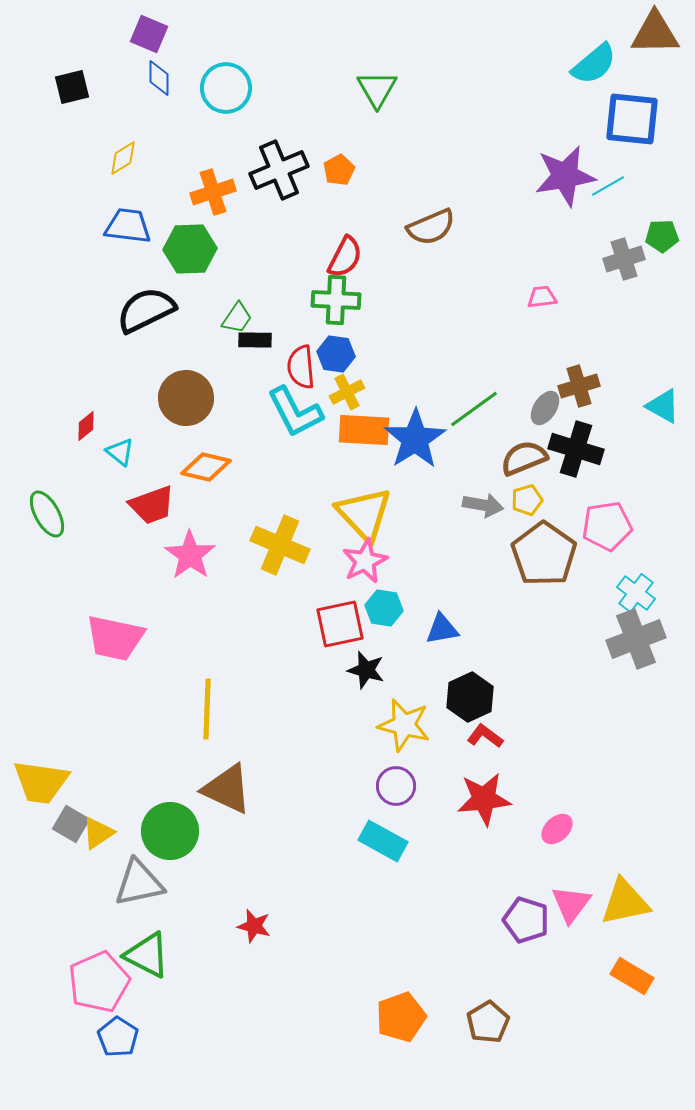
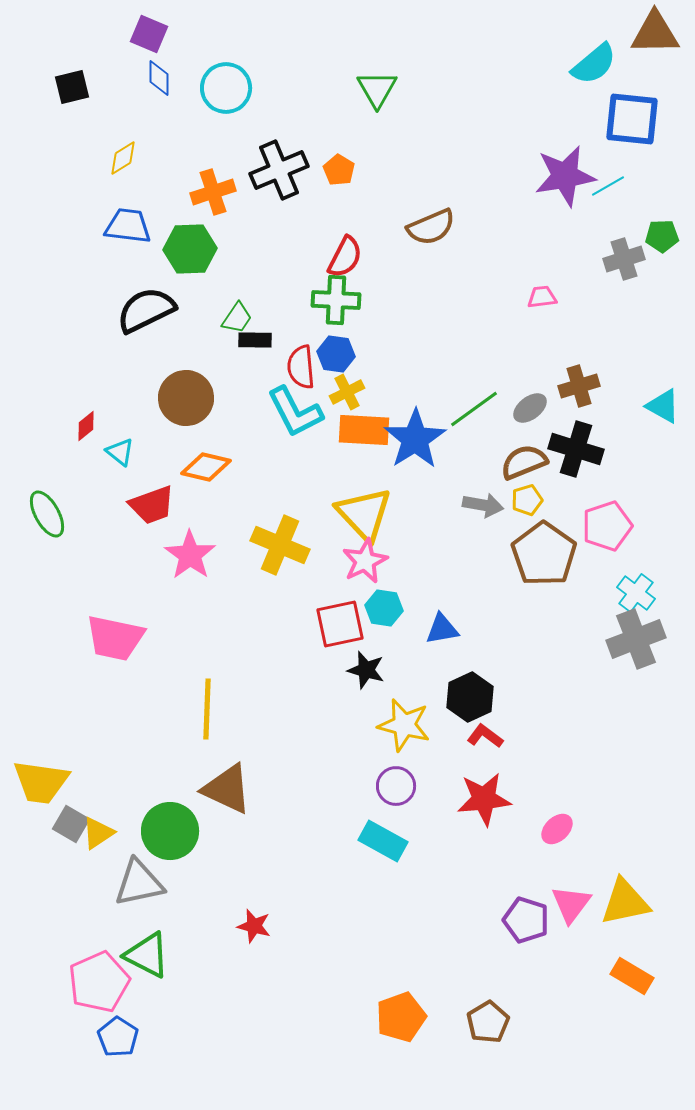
orange pentagon at (339, 170): rotated 12 degrees counterclockwise
gray ellipse at (545, 408): moved 15 px left; rotated 20 degrees clockwise
brown semicircle at (524, 458): moved 4 px down
pink pentagon at (607, 526): rotated 9 degrees counterclockwise
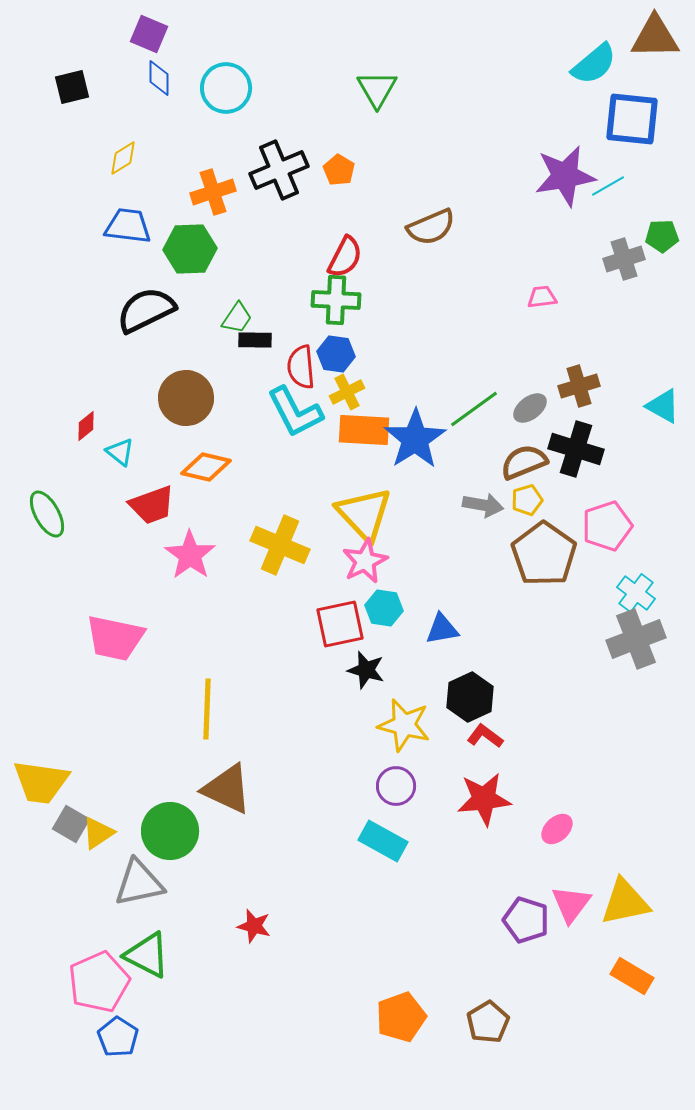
brown triangle at (655, 33): moved 4 px down
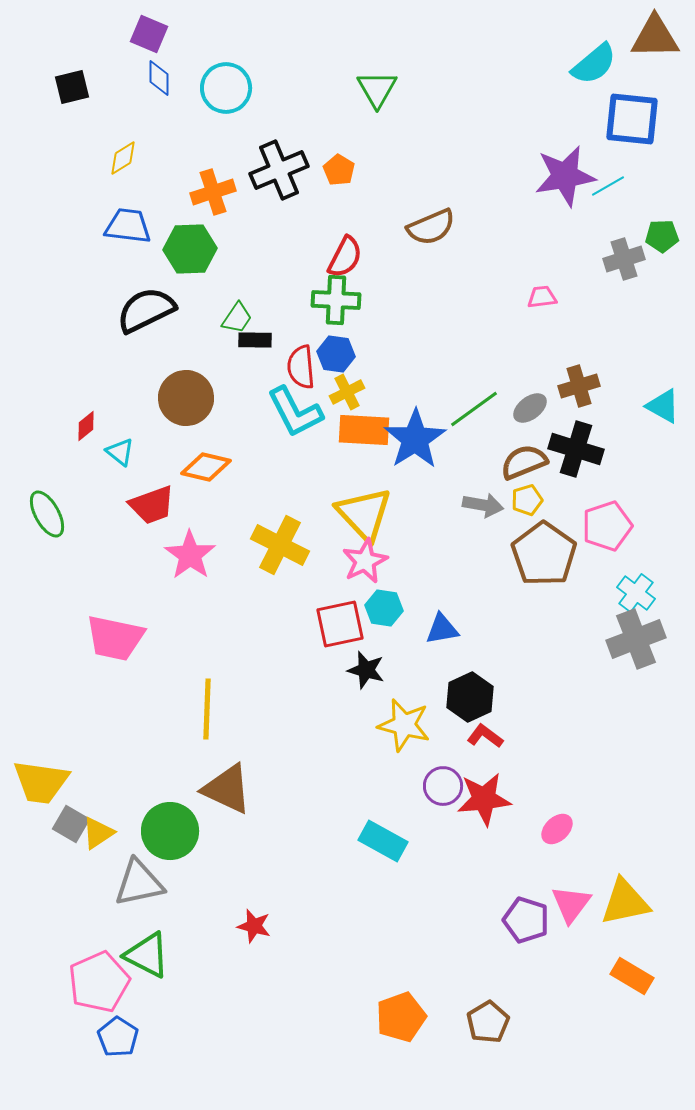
yellow cross at (280, 545): rotated 4 degrees clockwise
purple circle at (396, 786): moved 47 px right
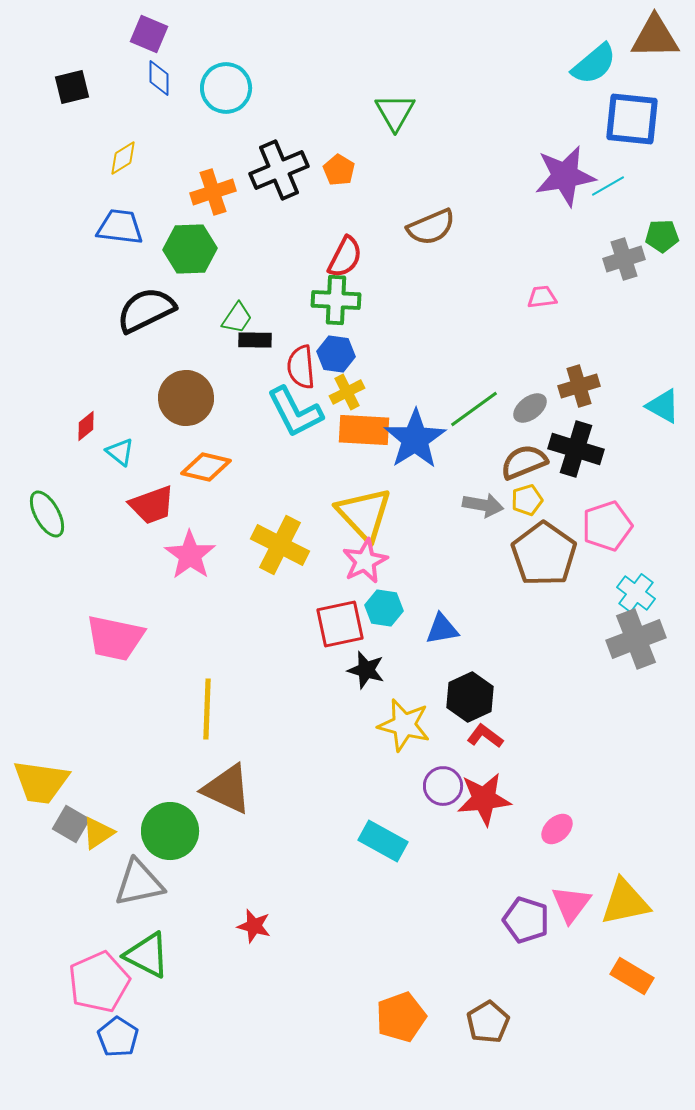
green triangle at (377, 89): moved 18 px right, 23 px down
blue trapezoid at (128, 226): moved 8 px left, 1 px down
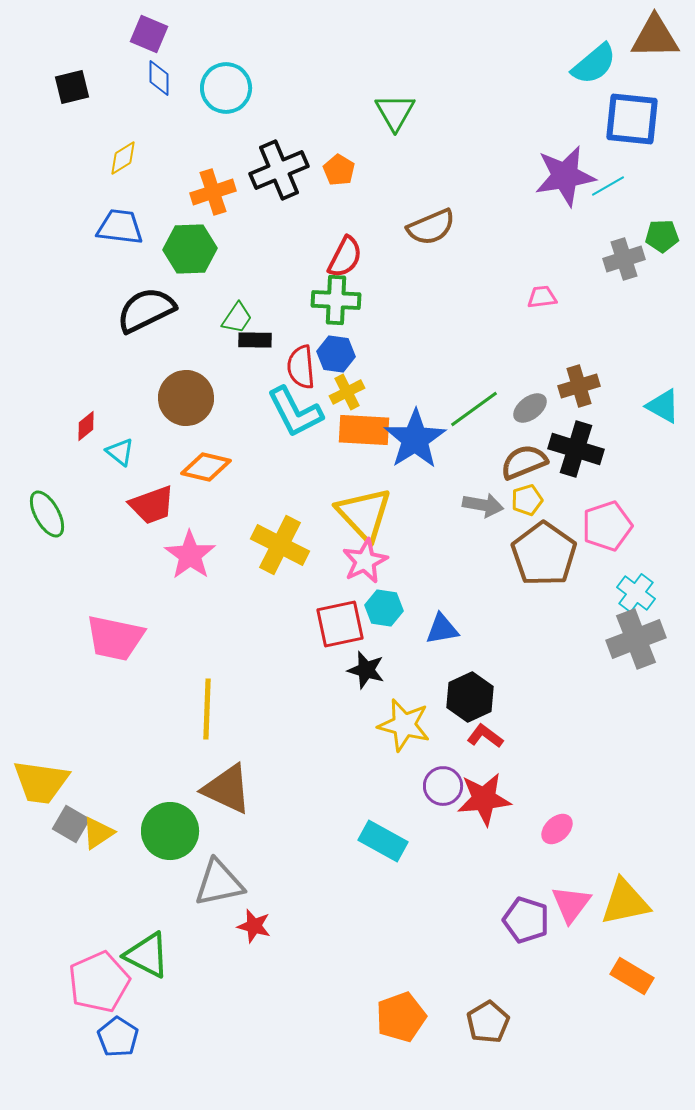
gray triangle at (139, 883): moved 80 px right
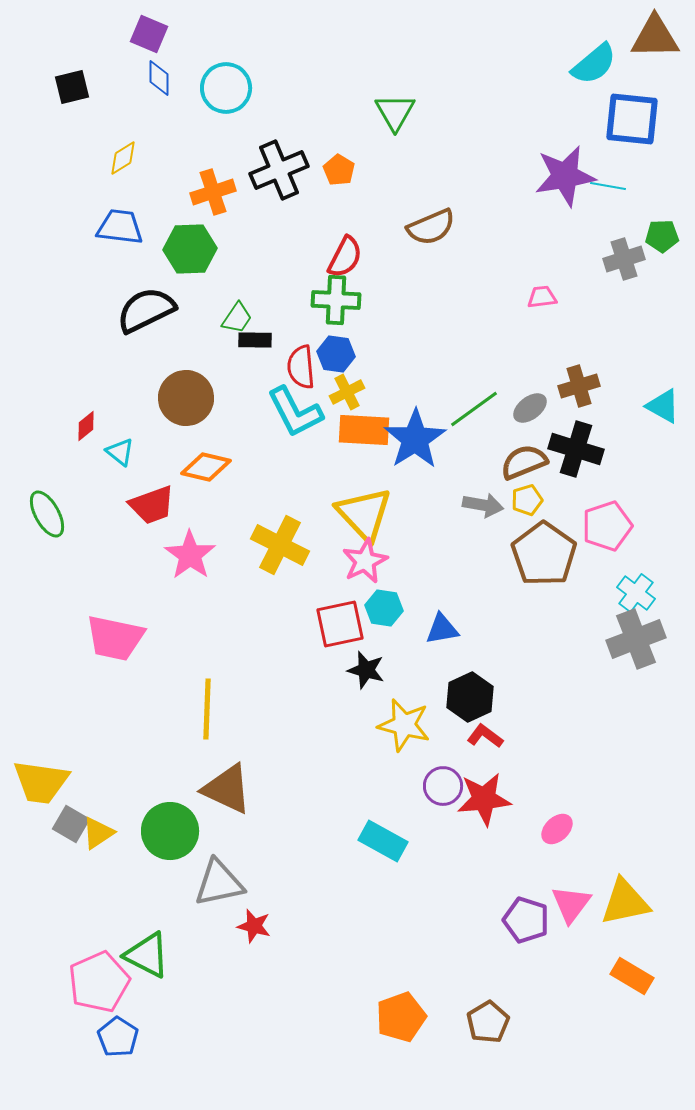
cyan line at (608, 186): rotated 40 degrees clockwise
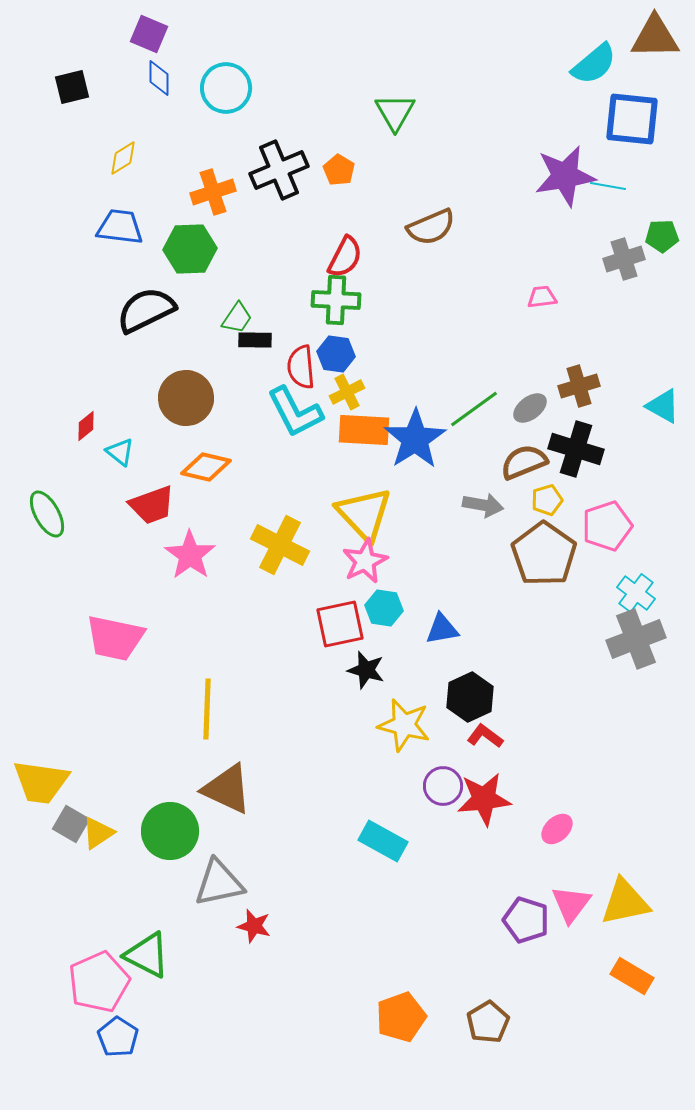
yellow pentagon at (527, 500): moved 20 px right
